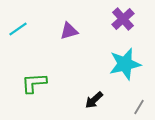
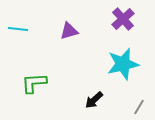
cyan line: rotated 42 degrees clockwise
cyan star: moved 2 px left
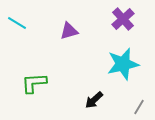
cyan line: moved 1 px left, 6 px up; rotated 24 degrees clockwise
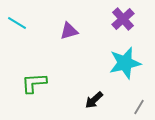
cyan star: moved 2 px right, 1 px up
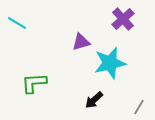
purple triangle: moved 12 px right, 11 px down
cyan star: moved 15 px left
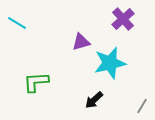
green L-shape: moved 2 px right, 1 px up
gray line: moved 3 px right, 1 px up
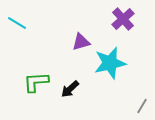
black arrow: moved 24 px left, 11 px up
